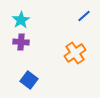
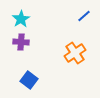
cyan star: moved 1 px up
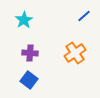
cyan star: moved 3 px right, 1 px down
purple cross: moved 9 px right, 11 px down
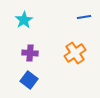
blue line: moved 1 px down; rotated 32 degrees clockwise
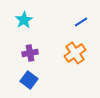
blue line: moved 3 px left, 5 px down; rotated 24 degrees counterclockwise
purple cross: rotated 14 degrees counterclockwise
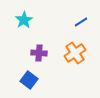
purple cross: moved 9 px right; rotated 14 degrees clockwise
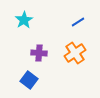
blue line: moved 3 px left
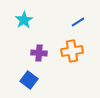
orange cross: moved 3 px left, 2 px up; rotated 25 degrees clockwise
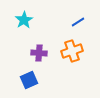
orange cross: rotated 10 degrees counterclockwise
blue square: rotated 30 degrees clockwise
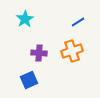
cyan star: moved 1 px right, 1 px up
